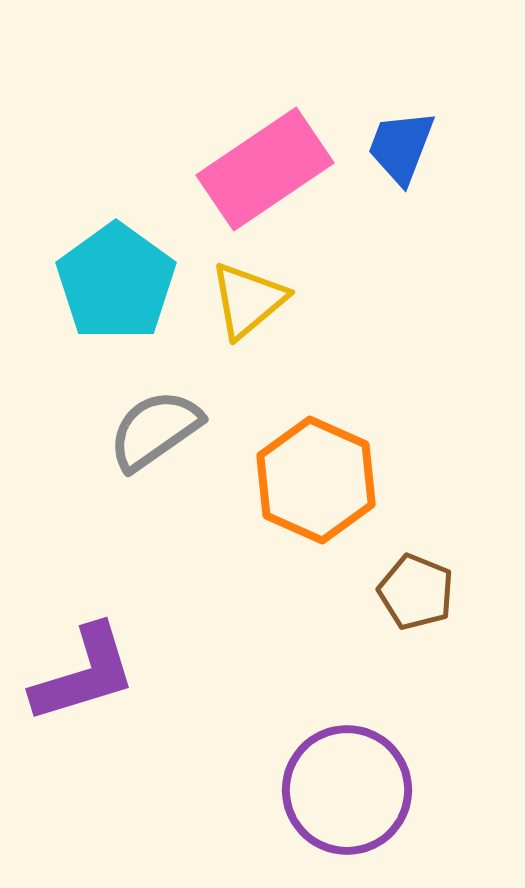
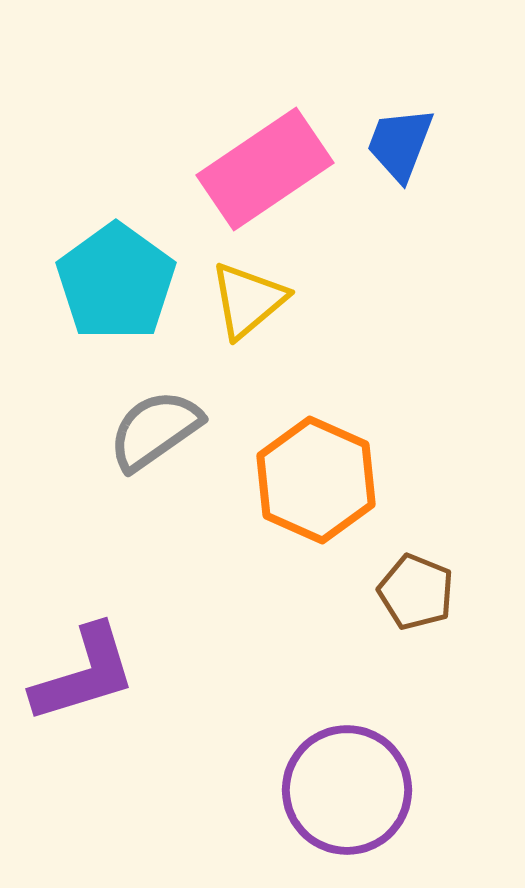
blue trapezoid: moved 1 px left, 3 px up
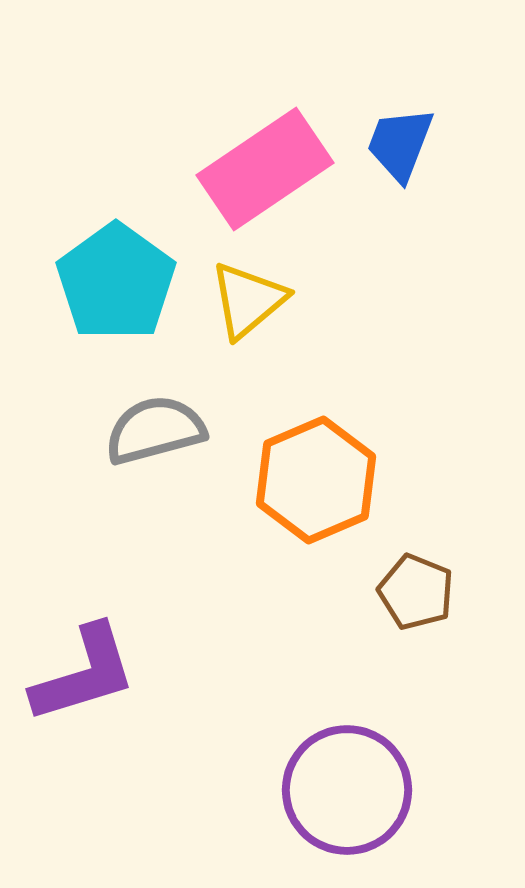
gray semicircle: rotated 20 degrees clockwise
orange hexagon: rotated 13 degrees clockwise
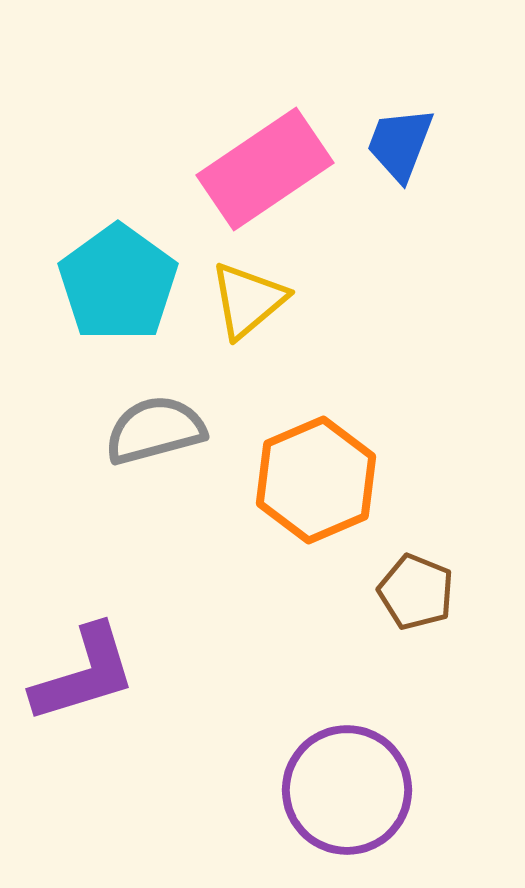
cyan pentagon: moved 2 px right, 1 px down
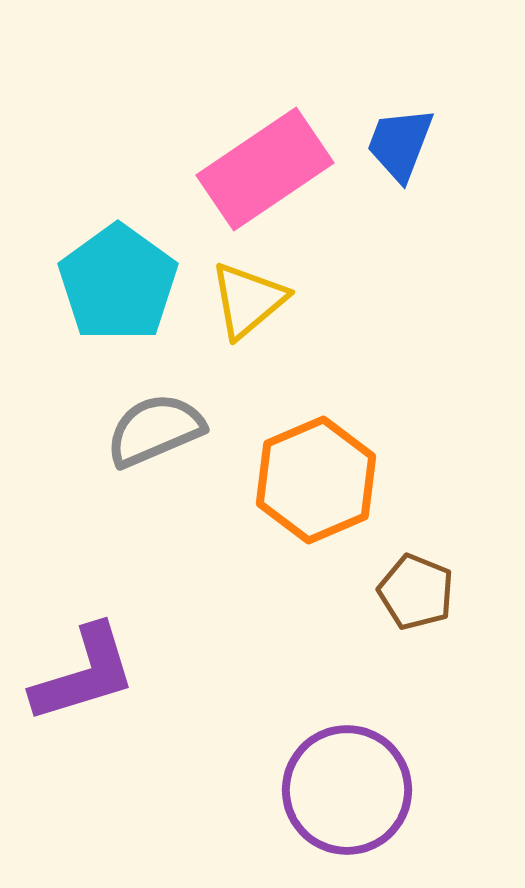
gray semicircle: rotated 8 degrees counterclockwise
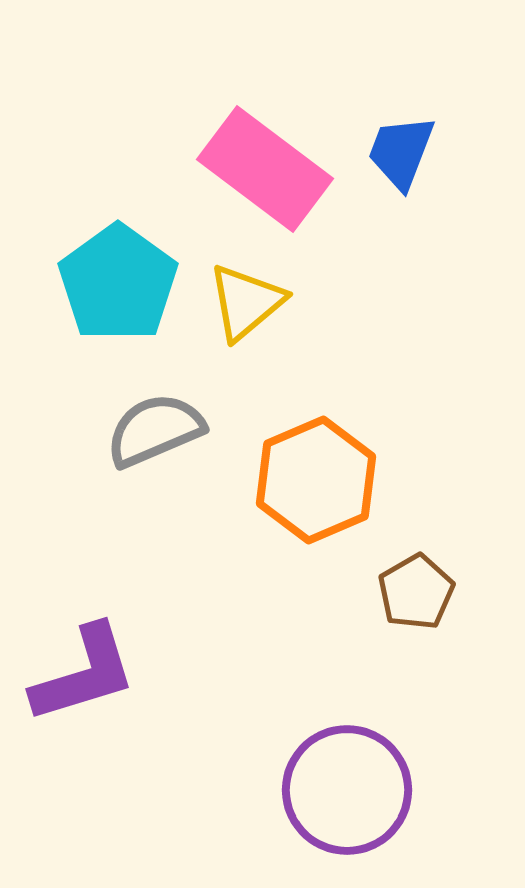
blue trapezoid: moved 1 px right, 8 px down
pink rectangle: rotated 71 degrees clockwise
yellow triangle: moved 2 px left, 2 px down
brown pentagon: rotated 20 degrees clockwise
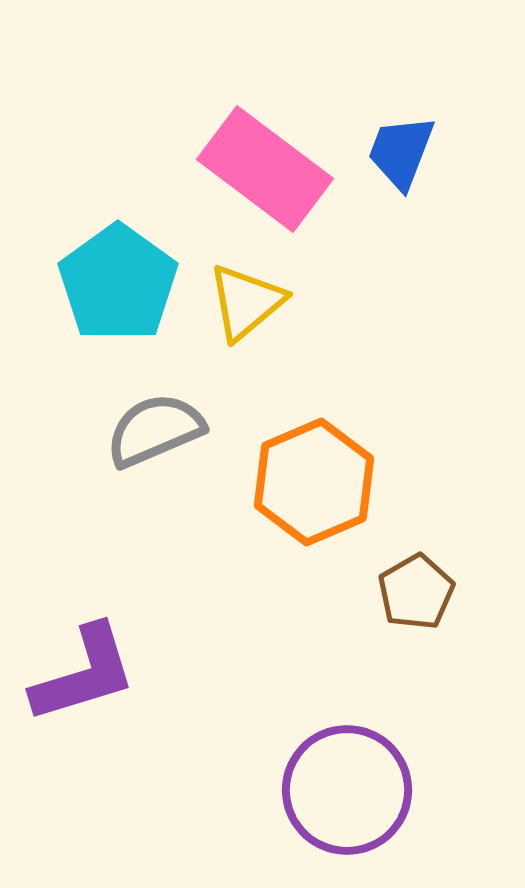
orange hexagon: moved 2 px left, 2 px down
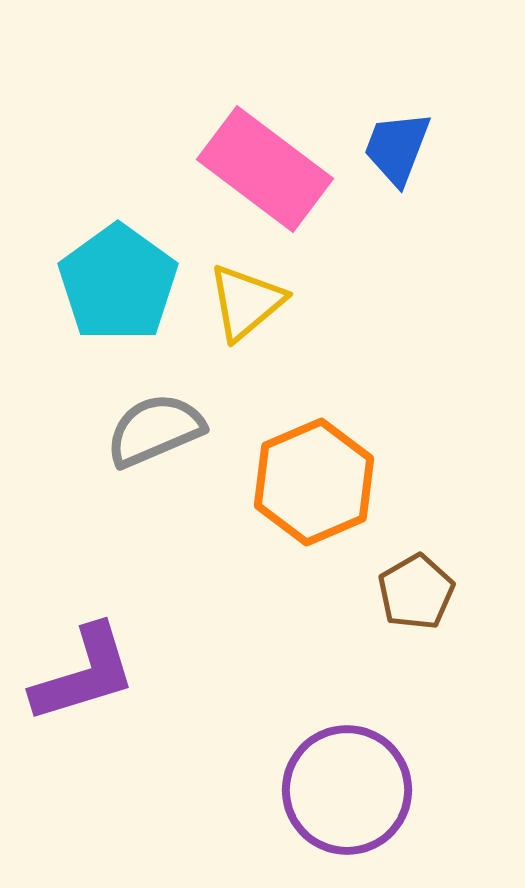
blue trapezoid: moved 4 px left, 4 px up
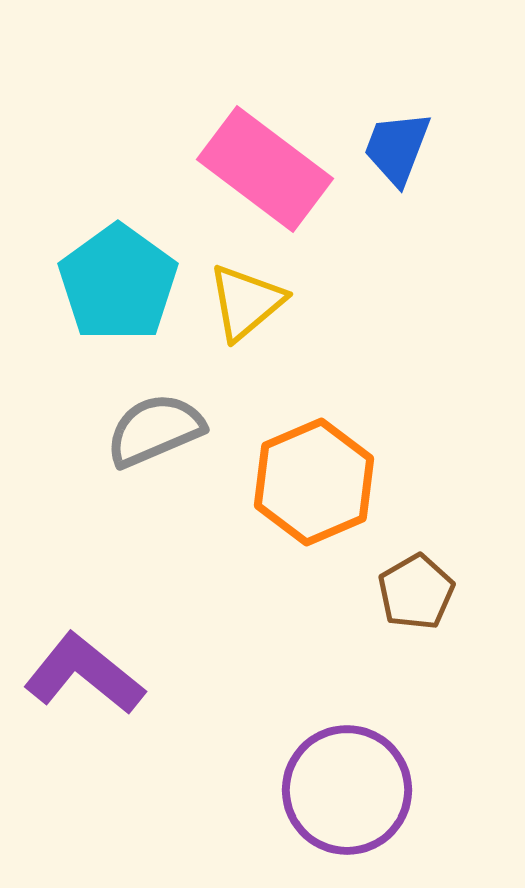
purple L-shape: rotated 124 degrees counterclockwise
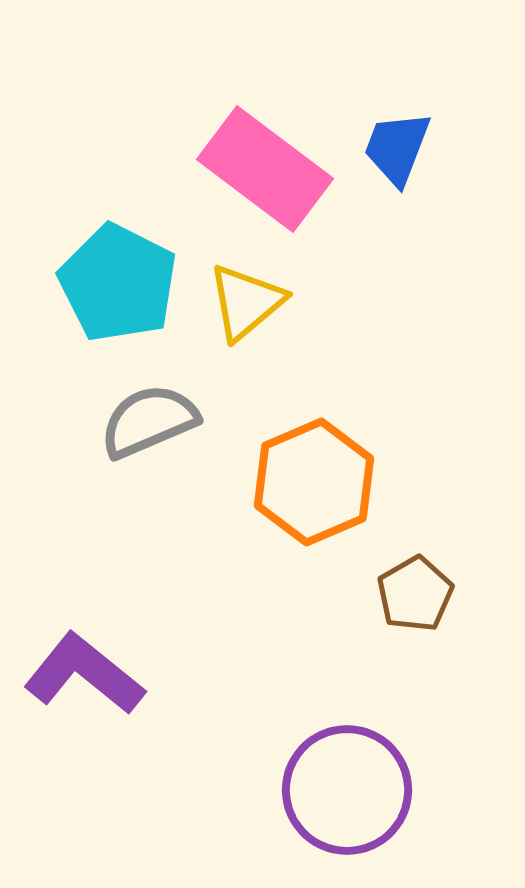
cyan pentagon: rotated 9 degrees counterclockwise
gray semicircle: moved 6 px left, 9 px up
brown pentagon: moved 1 px left, 2 px down
